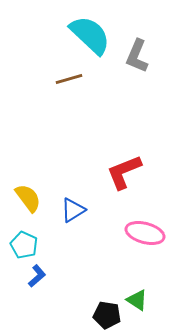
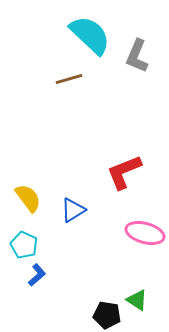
blue L-shape: moved 1 px up
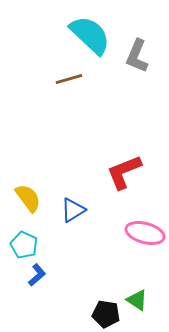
black pentagon: moved 1 px left, 1 px up
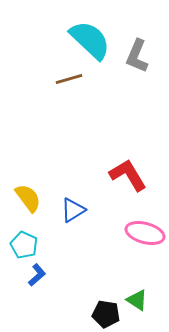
cyan semicircle: moved 5 px down
red L-shape: moved 4 px right, 3 px down; rotated 81 degrees clockwise
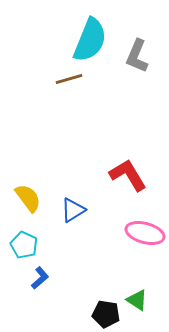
cyan semicircle: rotated 69 degrees clockwise
blue L-shape: moved 3 px right, 3 px down
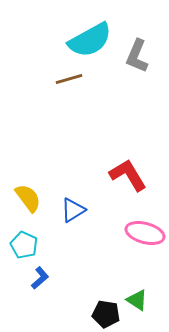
cyan semicircle: rotated 39 degrees clockwise
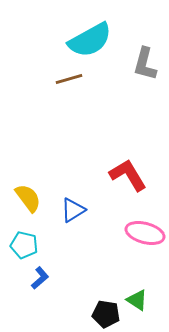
gray L-shape: moved 8 px right, 8 px down; rotated 8 degrees counterclockwise
cyan pentagon: rotated 12 degrees counterclockwise
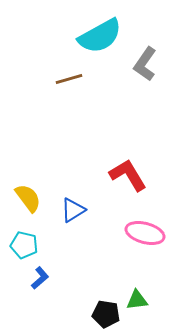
cyan semicircle: moved 10 px right, 4 px up
gray L-shape: rotated 20 degrees clockwise
green triangle: rotated 40 degrees counterclockwise
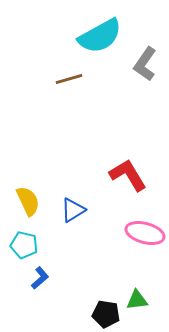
yellow semicircle: moved 3 px down; rotated 12 degrees clockwise
